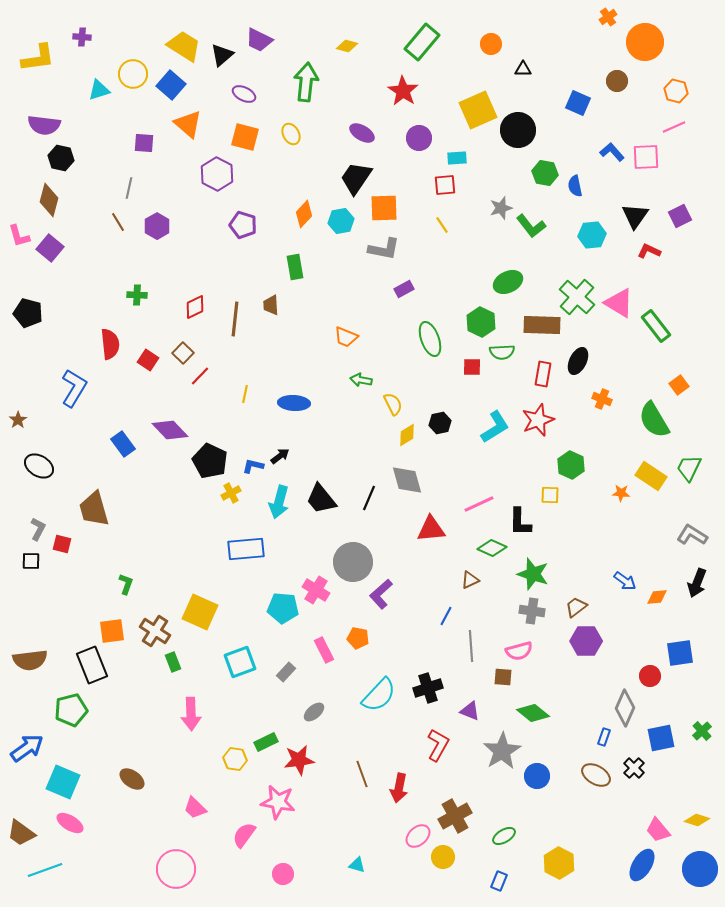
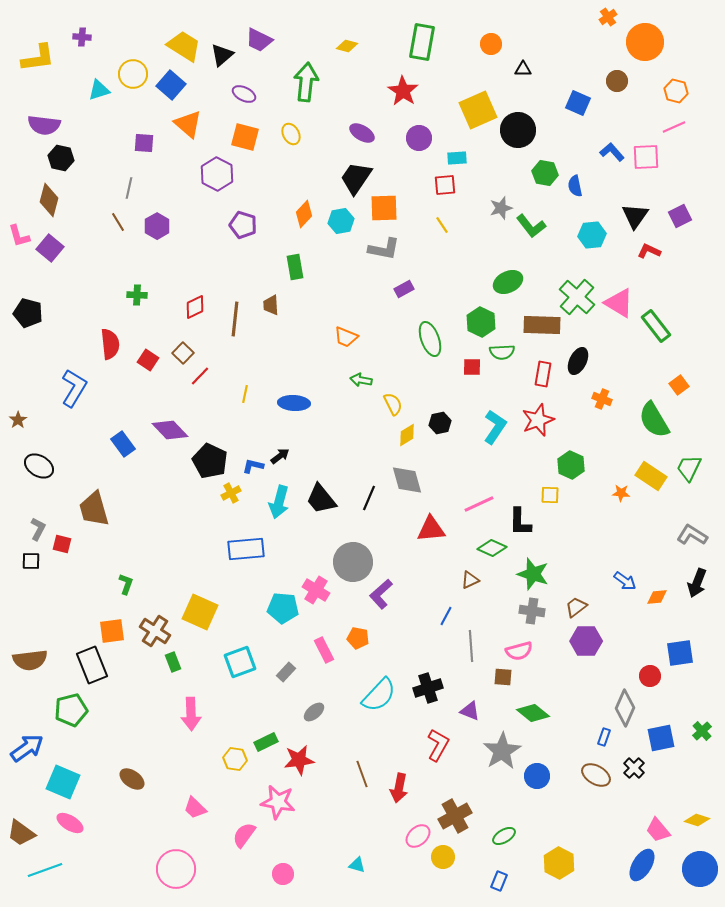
green rectangle at (422, 42): rotated 30 degrees counterclockwise
cyan L-shape at (495, 427): rotated 24 degrees counterclockwise
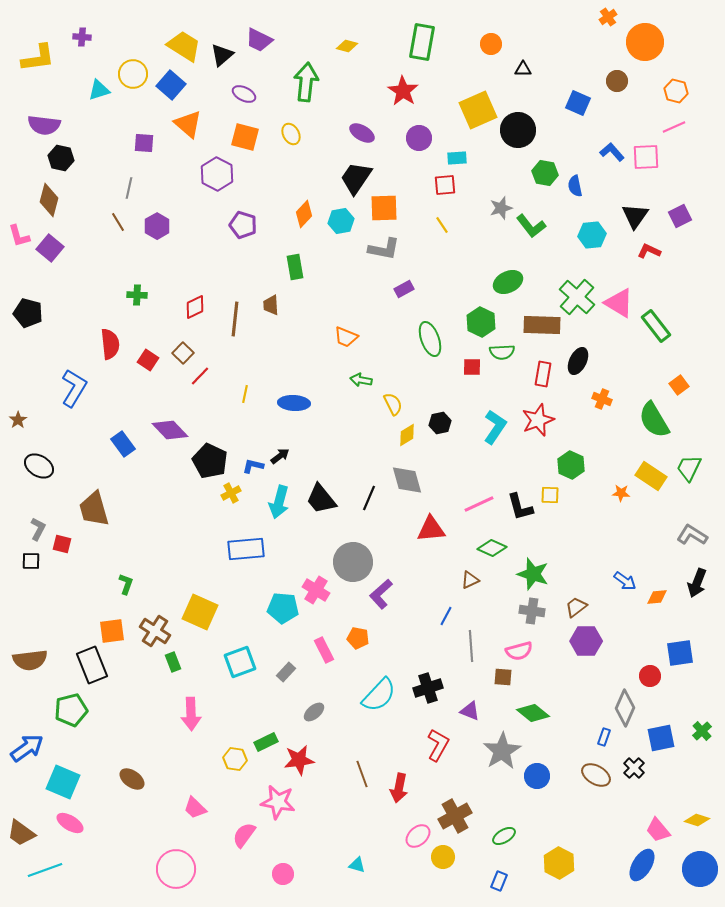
black L-shape at (520, 522): moved 15 px up; rotated 16 degrees counterclockwise
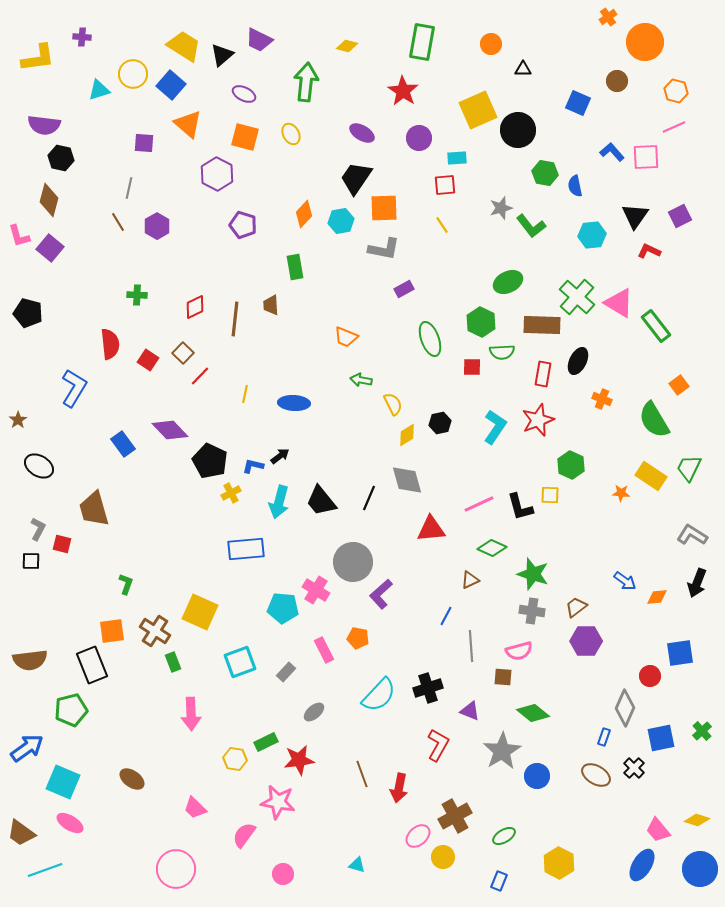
black trapezoid at (321, 499): moved 2 px down
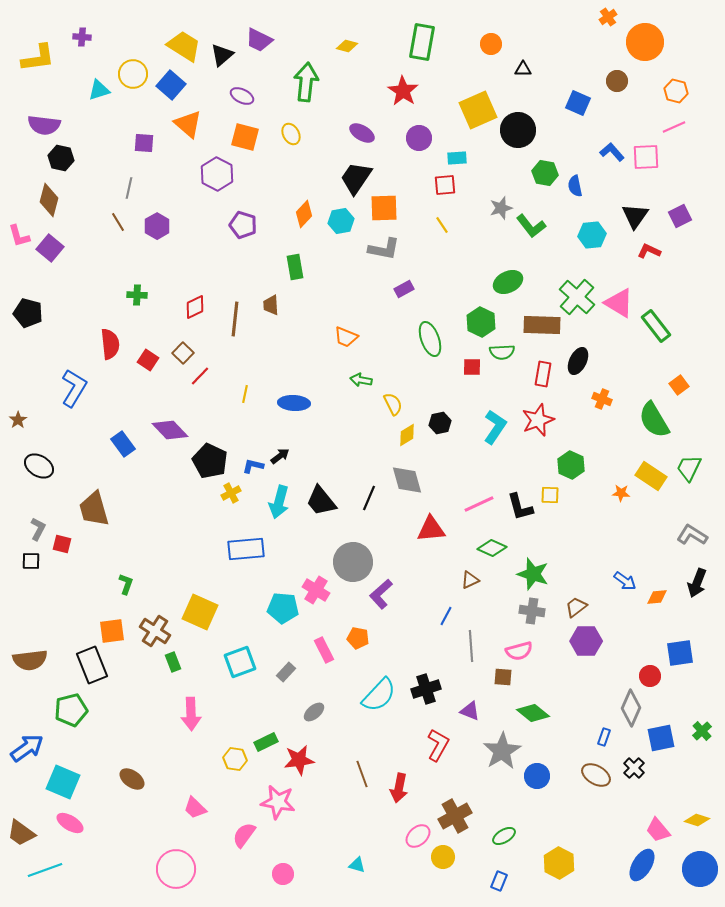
purple ellipse at (244, 94): moved 2 px left, 2 px down
black cross at (428, 688): moved 2 px left, 1 px down
gray diamond at (625, 708): moved 6 px right
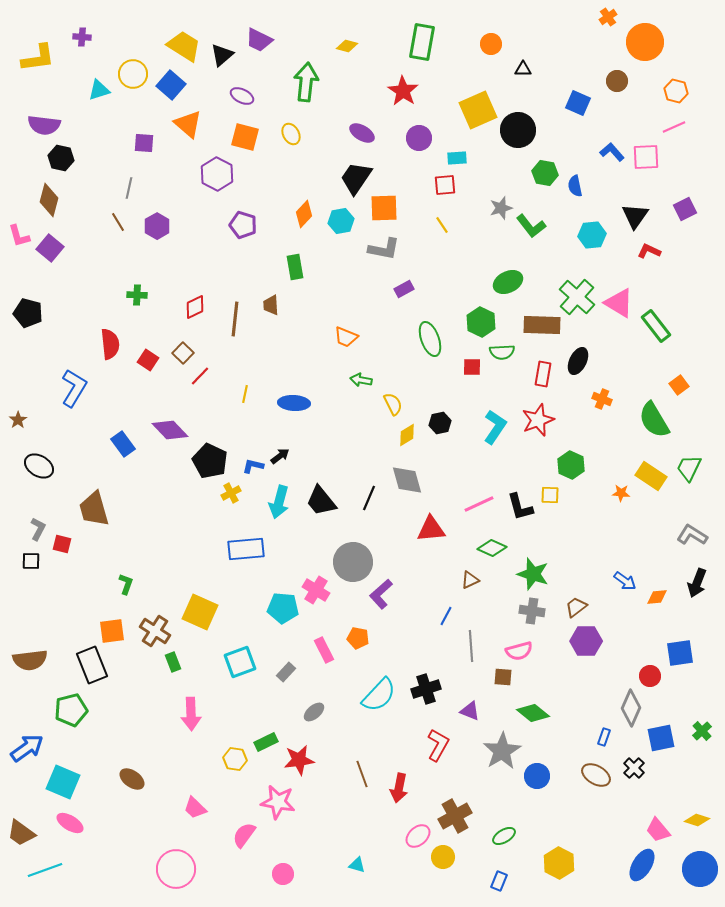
purple square at (680, 216): moved 5 px right, 7 px up
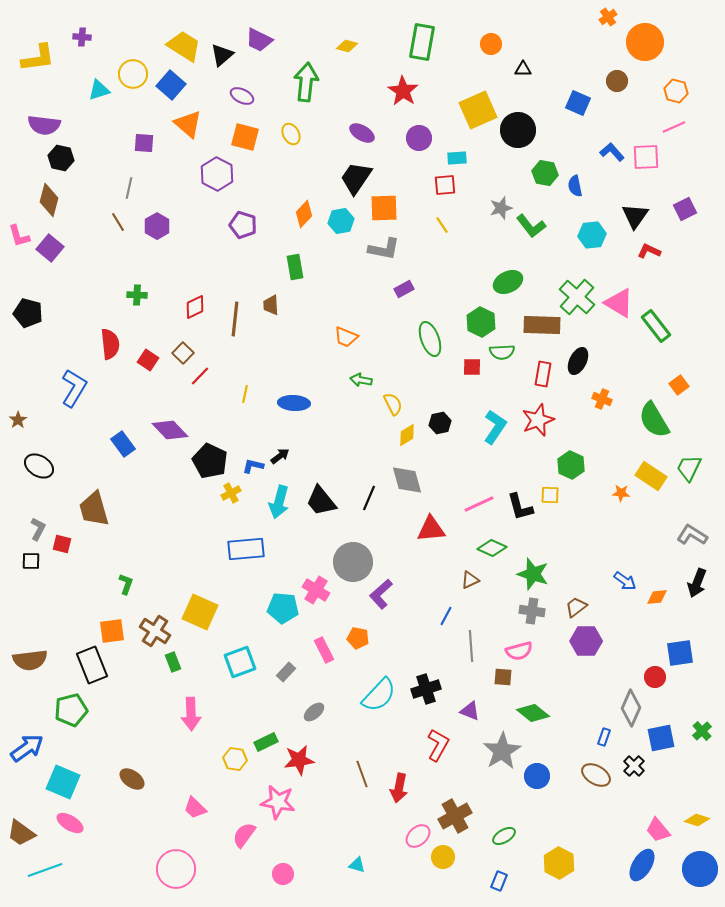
red circle at (650, 676): moved 5 px right, 1 px down
black cross at (634, 768): moved 2 px up
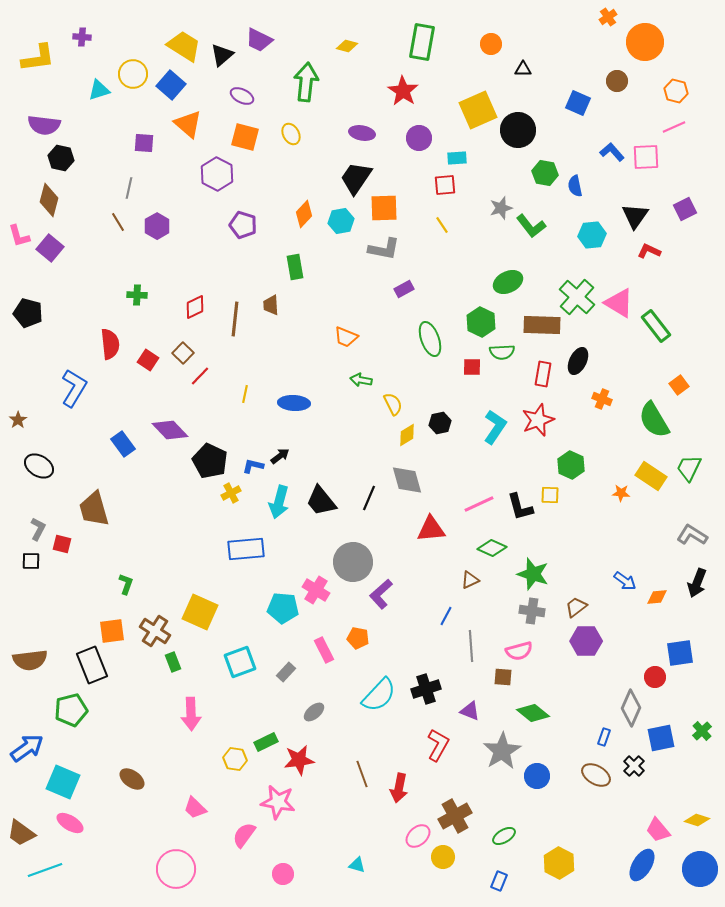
purple ellipse at (362, 133): rotated 20 degrees counterclockwise
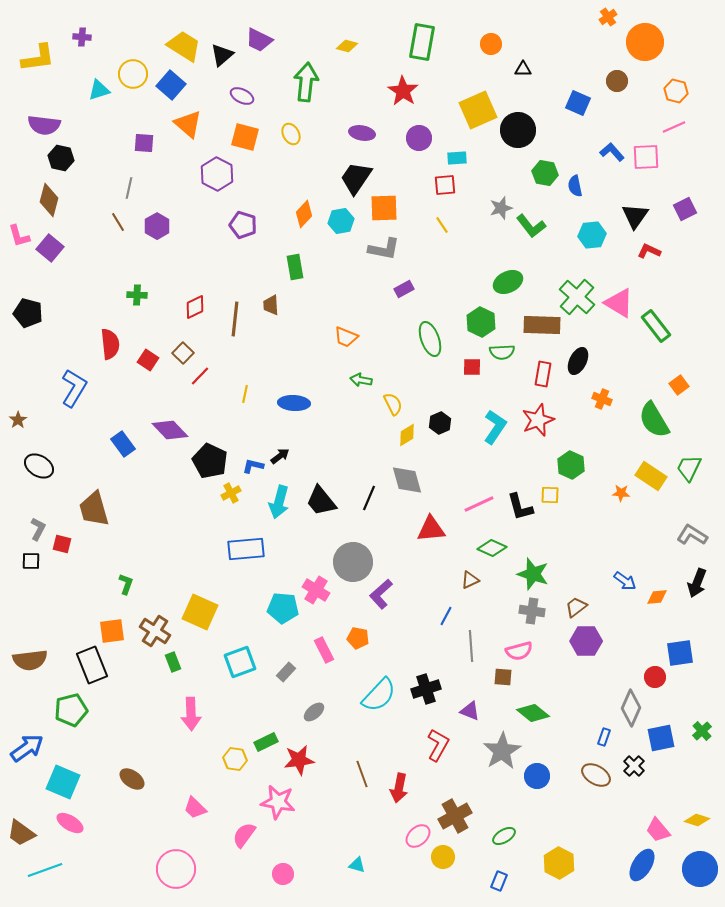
black hexagon at (440, 423): rotated 10 degrees counterclockwise
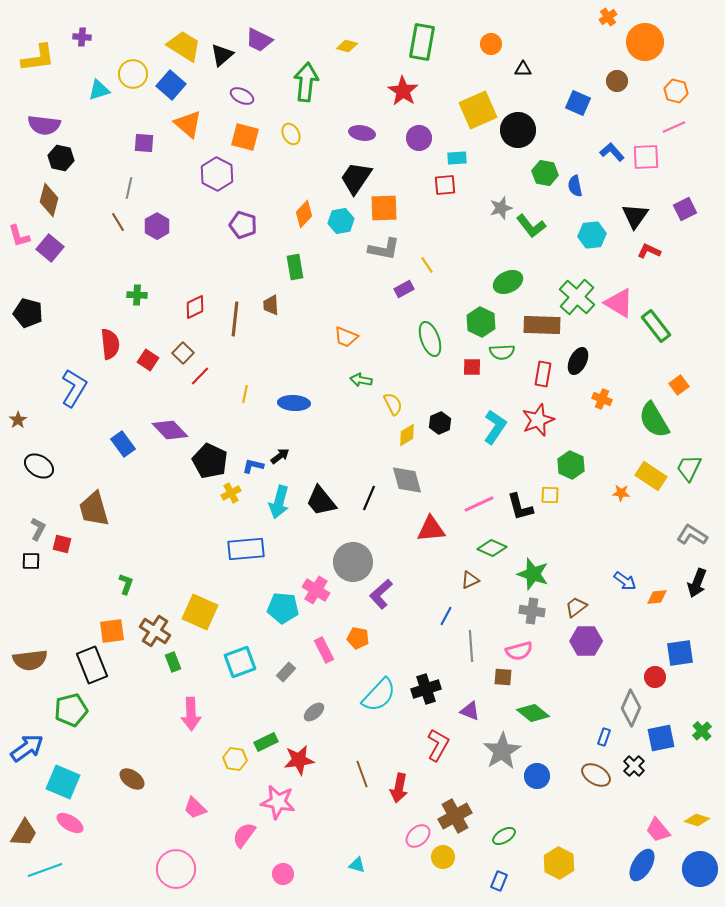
yellow line at (442, 225): moved 15 px left, 40 px down
brown trapezoid at (21, 833): moved 3 px right; rotated 96 degrees counterclockwise
